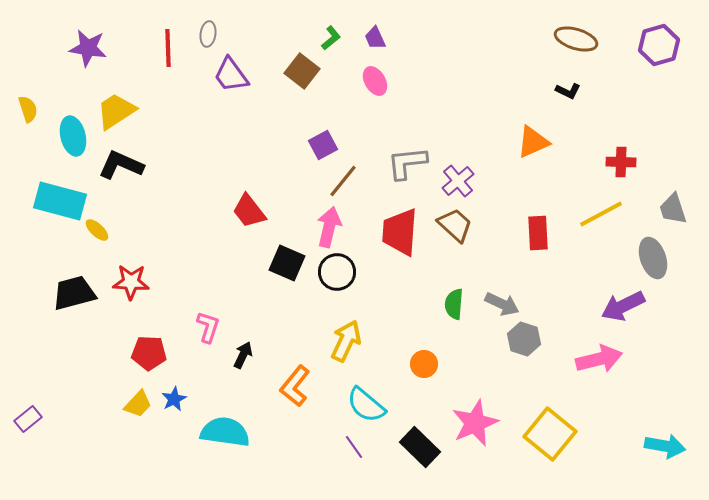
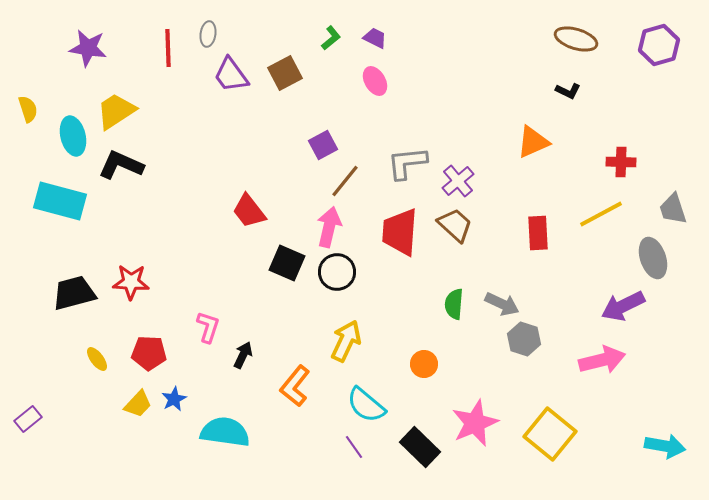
purple trapezoid at (375, 38): rotated 140 degrees clockwise
brown square at (302, 71): moved 17 px left, 2 px down; rotated 24 degrees clockwise
brown line at (343, 181): moved 2 px right
yellow ellipse at (97, 230): moved 129 px down; rotated 10 degrees clockwise
pink arrow at (599, 359): moved 3 px right, 1 px down
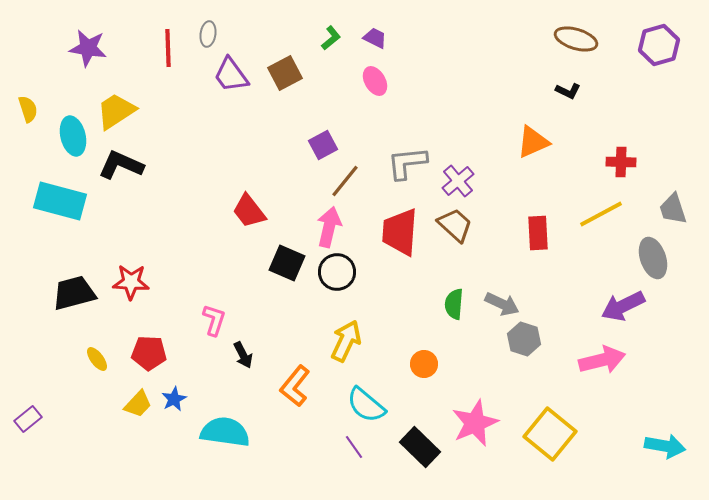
pink L-shape at (208, 327): moved 6 px right, 7 px up
black arrow at (243, 355): rotated 128 degrees clockwise
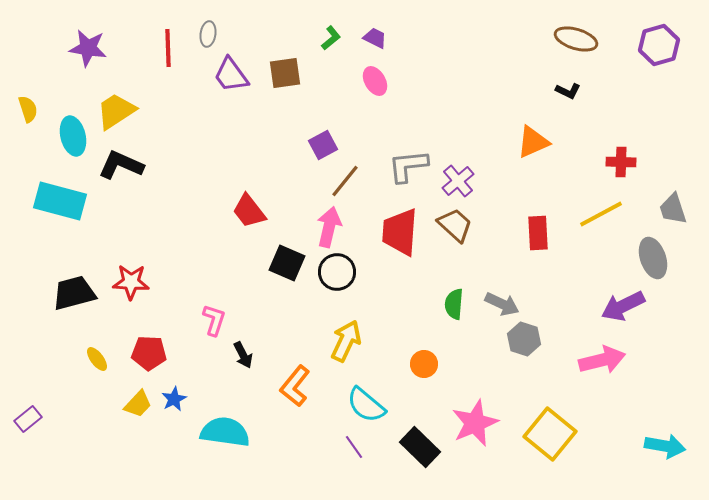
brown square at (285, 73): rotated 20 degrees clockwise
gray L-shape at (407, 163): moved 1 px right, 3 px down
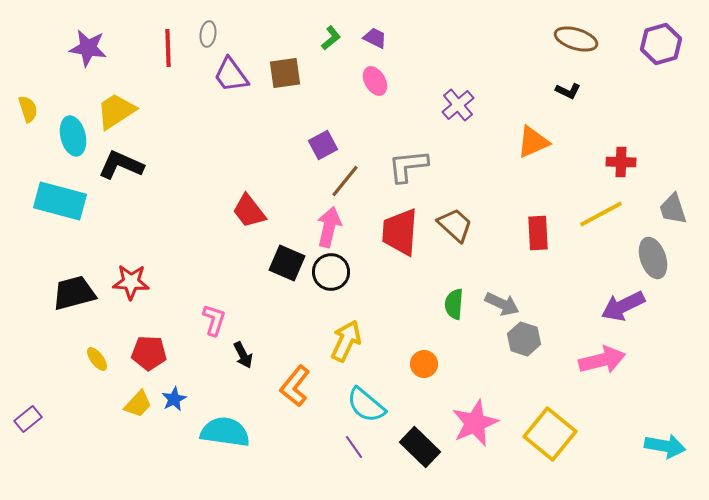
purple hexagon at (659, 45): moved 2 px right, 1 px up
purple cross at (458, 181): moved 76 px up
black circle at (337, 272): moved 6 px left
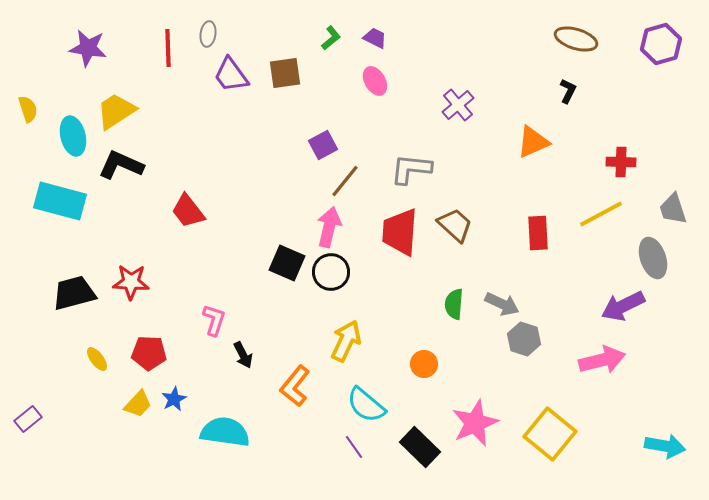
black L-shape at (568, 91): rotated 90 degrees counterclockwise
gray L-shape at (408, 166): moved 3 px right, 3 px down; rotated 12 degrees clockwise
red trapezoid at (249, 211): moved 61 px left
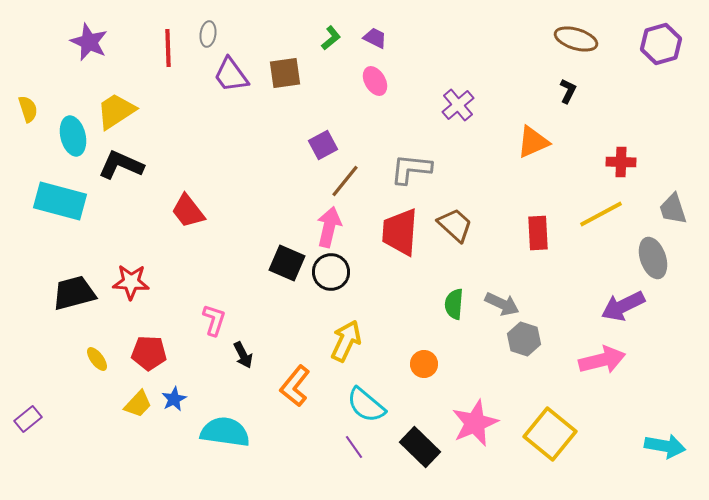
purple star at (88, 48): moved 1 px right, 6 px up; rotated 15 degrees clockwise
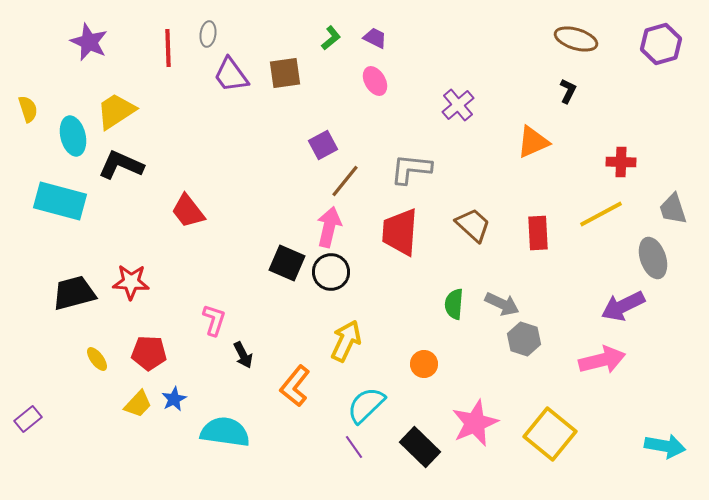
brown trapezoid at (455, 225): moved 18 px right
cyan semicircle at (366, 405): rotated 96 degrees clockwise
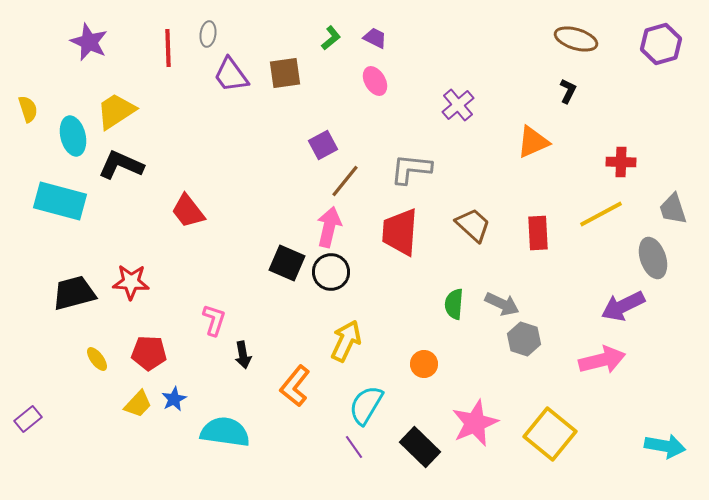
black arrow at (243, 355): rotated 16 degrees clockwise
cyan semicircle at (366, 405): rotated 15 degrees counterclockwise
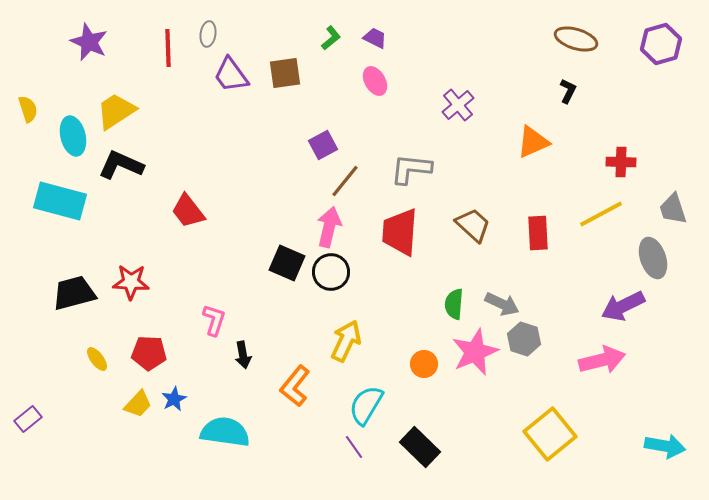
pink star at (475, 423): moved 71 px up
yellow square at (550, 434): rotated 12 degrees clockwise
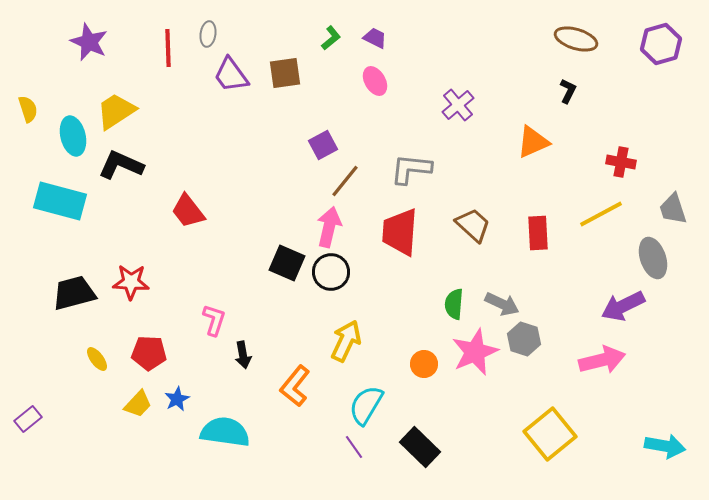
red cross at (621, 162): rotated 8 degrees clockwise
blue star at (174, 399): moved 3 px right
